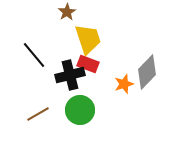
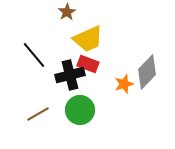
yellow trapezoid: rotated 84 degrees clockwise
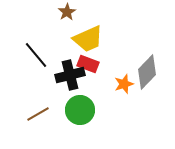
black line: moved 2 px right
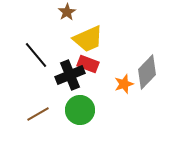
black cross: rotated 8 degrees counterclockwise
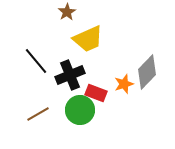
black line: moved 6 px down
red rectangle: moved 8 px right, 29 px down
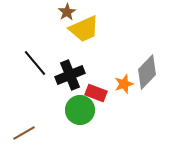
yellow trapezoid: moved 4 px left, 10 px up
black line: moved 1 px left, 2 px down
brown line: moved 14 px left, 19 px down
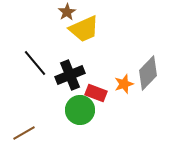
gray diamond: moved 1 px right, 1 px down
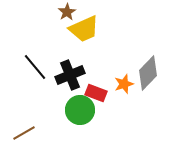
black line: moved 4 px down
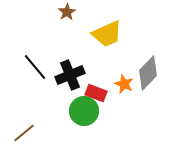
yellow trapezoid: moved 23 px right, 5 px down
orange star: rotated 30 degrees counterclockwise
green circle: moved 4 px right, 1 px down
brown line: rotated 10 degrees counterclockwise
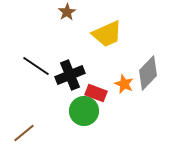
black line: moved 1 px right, 1 px up; rotated 16 degrees counterclockwise
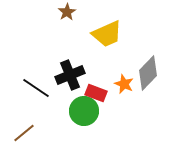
black line: moved 22 px down
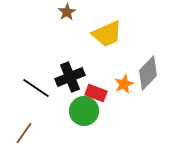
black cross: moved 2 px down
orange star: rotated 24 degrees clockwise
brown line: rotated 15 degrees counterclockwise
